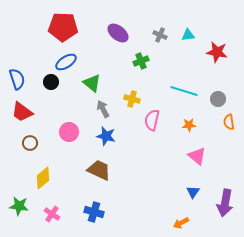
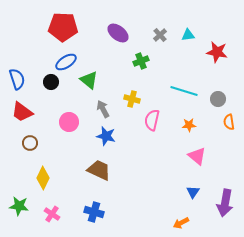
gray cross: rotated 24 degrees clockwise
green triangle: moved 3 px left, 3 px up
pink circle: moved 10 px up
yellow diamond: rotated 25 degrees counterclockwise
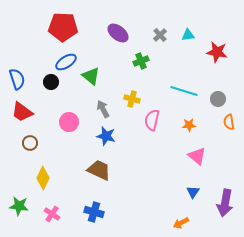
green triangle: moved 2 px right, 4 px up
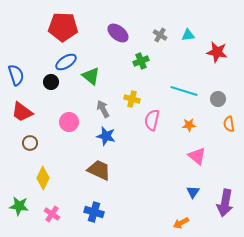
gray cross: rotated 16 degrees counterclockwise
blue semicircle: moved 1 px left, 4 px up
orange semicircle: moved 2 px down
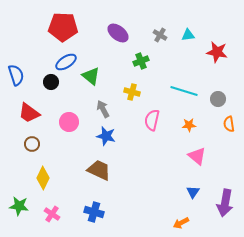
yellow cross: moved 7 px up
red trapezoid: moved 7 px right, 1 px down
brown circle: moved 2 px right, 1 px down
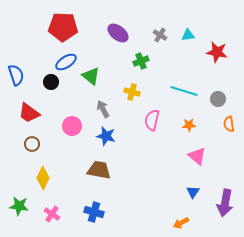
pink circle: moved 3 px right, 4 px down
brown trapezoid: rotated 15 degrees counterclockwise
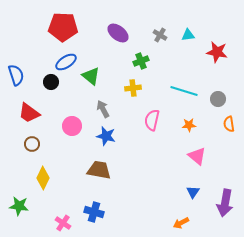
yellow cross: moved 1 px right, 4 px up; rotated 21 degrees counterclockwise
pink cross: moved 11 px right, 9 px down
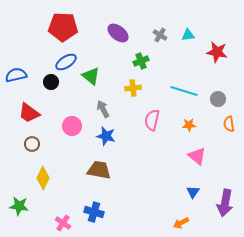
blue semicircle: rotated 85 degrees counterclockwise
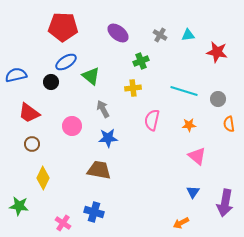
blue star: moved 2 px right, 2 px down; rotated 18 degrees counterclockwise
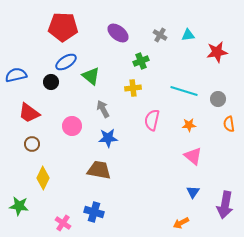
red star: rotated 20 degrees counterclockwise
pink triangle: moved 4 px left
purple arrow: moved 2 px down
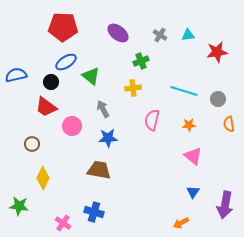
red trapezoid: moved 17 px right, 6 px up
